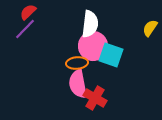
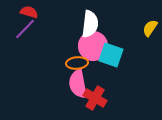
red semicircle: moved 1 px right; rotated 60 degrees clockwise
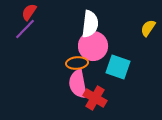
red semicircle: rotated 72 degrees counterclockwise
yellow semicircle: moved 2 px left
cyan square: moved 7 px right, 12 px down
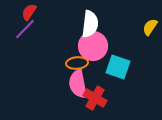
yellow semicircle: moved 2 px right, 1 px up
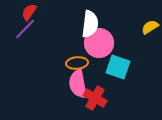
yellow semicircle: rotated 24 degrees clockwise
pink circle: moved 6 px right, 3 px up
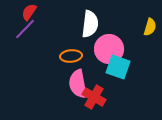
yellow semicircle: rotated 138 degrees clockwise
pink circle: moved 10 px right, 6 px down
orange ellipse: moved 6 px left, 7 px up
red cross: moved 1 px left, 1 px up
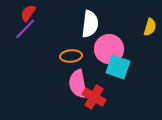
red semicircle: moved 1 px left, 1 px down
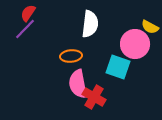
yellow semicircle: rotated 102 degrees clockwise
pink circle: moved 26 px right, 5 px up
